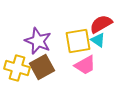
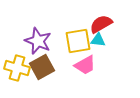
cyan triangle: rotated 28 degrees counterclockwise
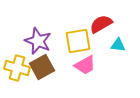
cyan triangle: moved 20 px right, 5 px down
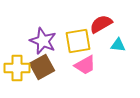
purple star: moved 5 px right
yellow cross: rotated 15 degrees counterclockwise
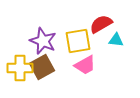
cyan triangle: moved 2 px left, 5 px up
yellow cross: moved 3 px right
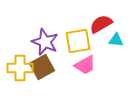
purple star: moved 2 px right, 1 px down
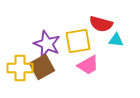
red semicircle: rotated 135 degrees counterclockwise
purple star: moved 2 px right, 2 px down
pink trapezoid: moved 3 px right
